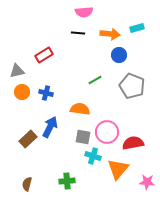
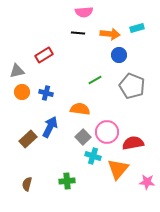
gray square: rotated 35 degrees clockwise
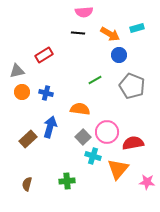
orange arrow: rotated 24 degrees clockwise
blue arrow: rotated 10 degrees counterclockwise
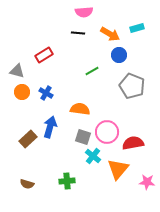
gray triangle: rotated 28 degrees clockwise
green line: moved 3 px left, 9 px up
blue cross: rotated 16 degrees clockwise
gray square: rotated 28 degrees counterclockwise
cyan cross: rotated 21 degrees clockwise
brown semicircle: rotated 88 degrees counterclockwise
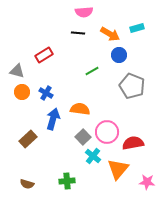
blue arrow: moved 3 px right, 8 px up
gray square: rotated 28 degrees clockwise
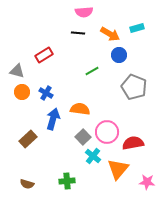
gray pentagon: moved 2 px right, 1 px down
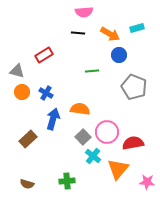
green line: rotated 24 degrees clockwise
